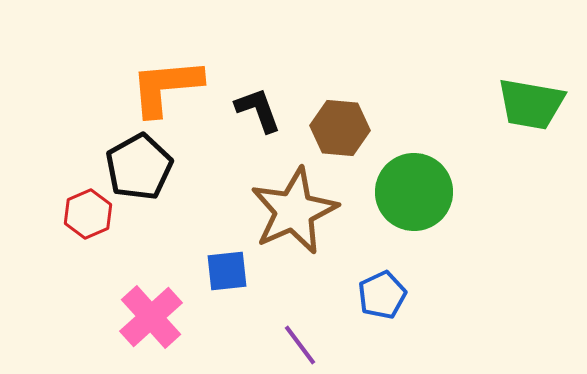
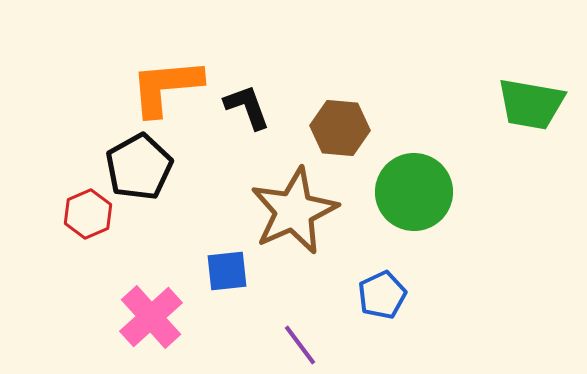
black L-shape: moved 11 px left, 3 px up
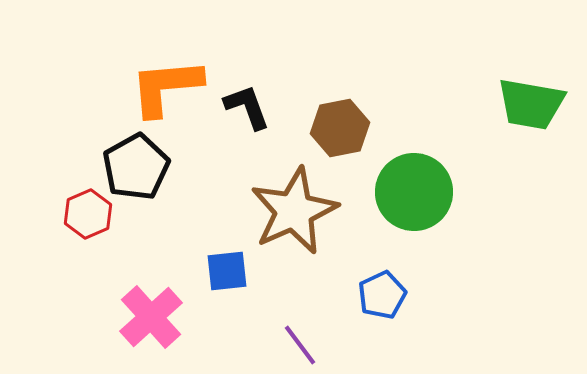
brown hexagon: rotated 16 degrees counterclockwise
black pentagon: moved 3 px left
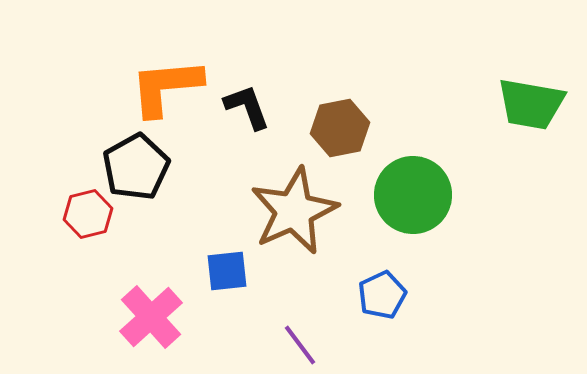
green circle: moved 1 px left, 3 px down
red hexagon: rotated 9 degrees clockwise
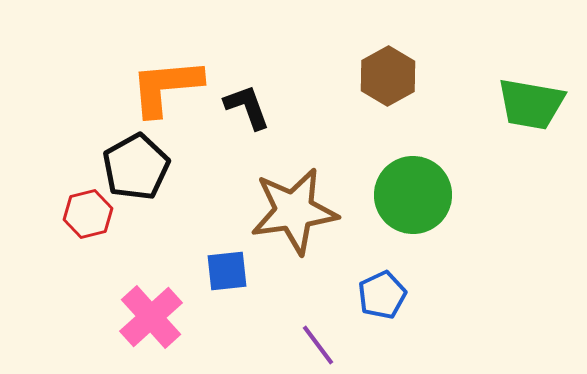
brown hexagon: moved 48 px right, 52 px up; rotated 18 degrees counterclockwise
brown star: rotated 16 degrees clockwise
purple line: moved 18 px right
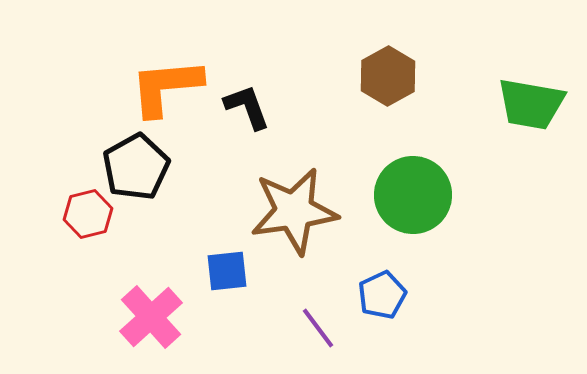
purple line: moved 17 px up
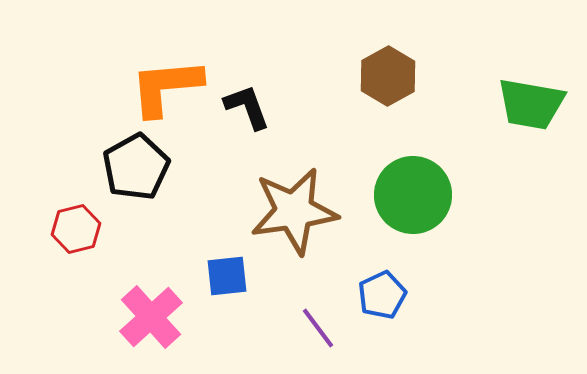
red hexagon: moved 12 px left, 15 px down
blue square: moved 5 px down
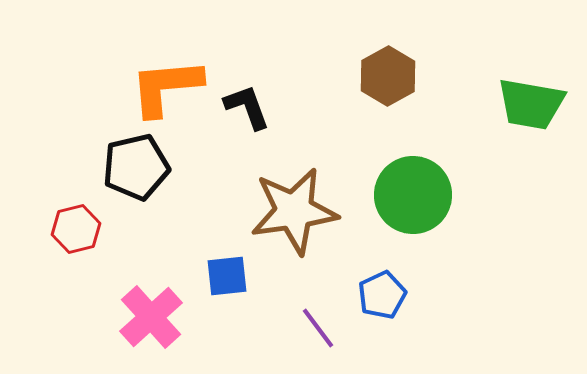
black pentagon: rotated 16 degrees clockwise
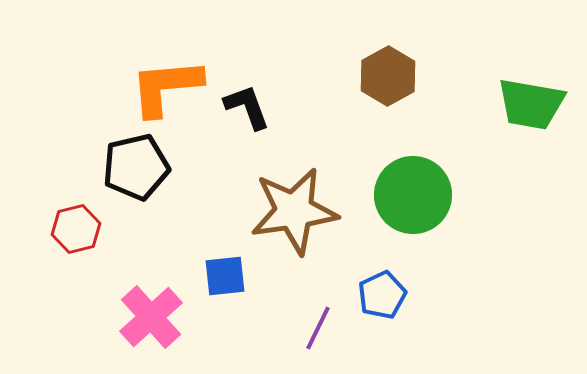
blue square: moved 2 px left
purple line: rotated 63 degrees clockwise
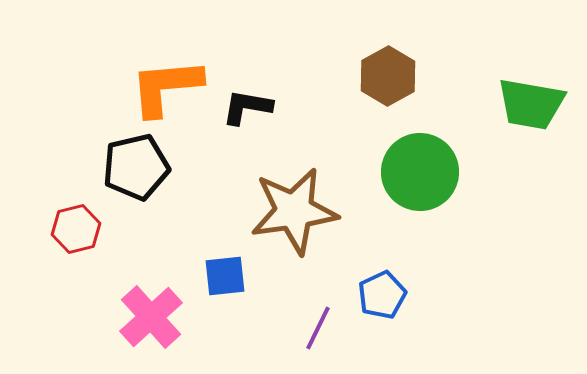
black L-shape: rotated 60 degrees counterclockwise
green circle: moved 7 px right, 23 px up
